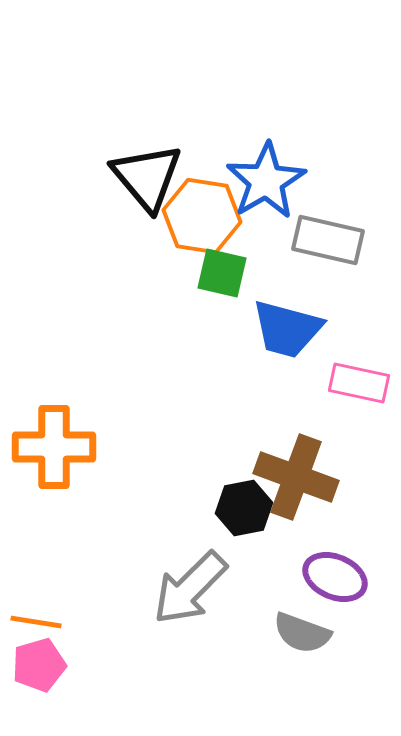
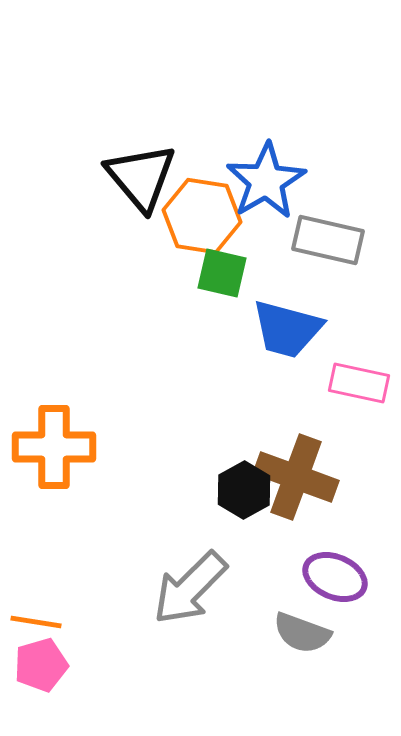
black triangle: moved 6 px left
black hexagon: moved 18 px up; rotated 18 degrees counterclockwise
pink pentagon: moved 2 px right
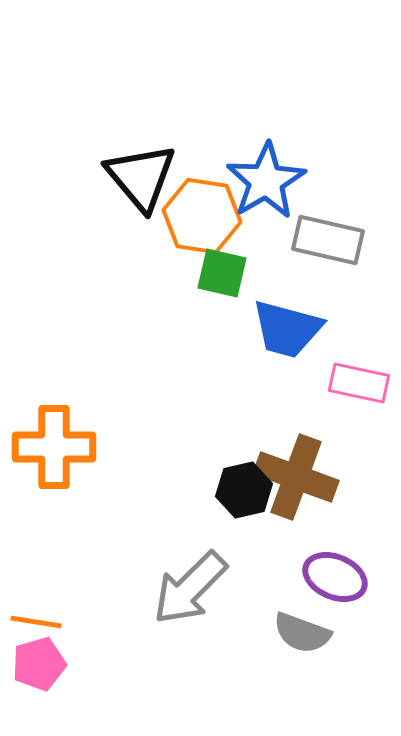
black hexagon: rotated 16 degrees clockwise
pink pentagon: moved 2 px left, 1 px up
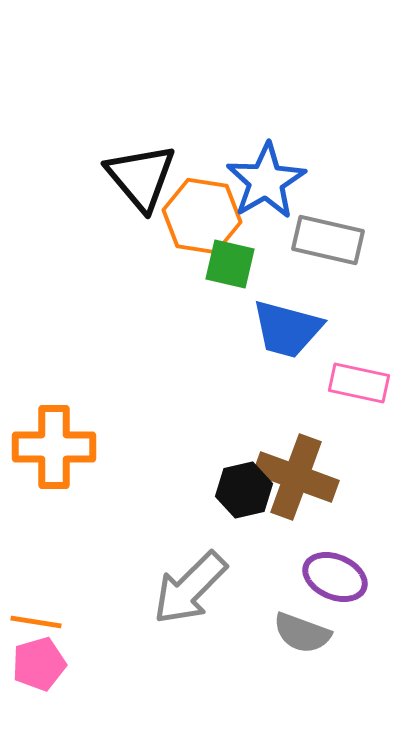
green square: moved 8 px right, 9 px up
